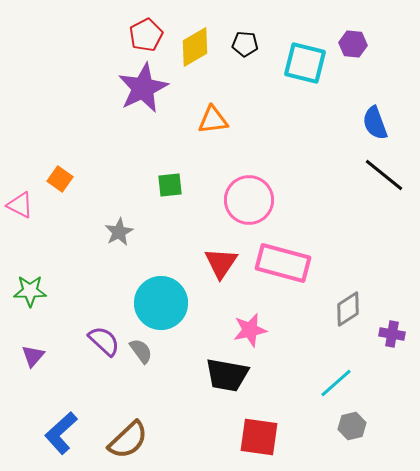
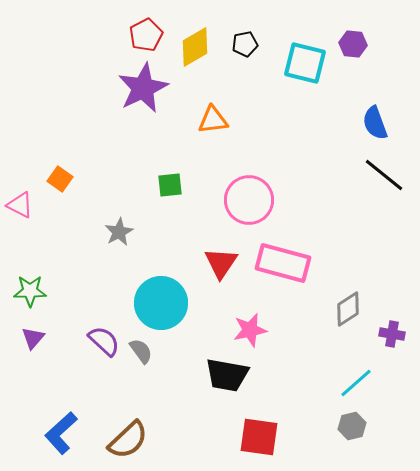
black pentagon: rotated 15 degrees counterclockwise
purple triangle: moved 18 px up
cyan line: moved 20 px right
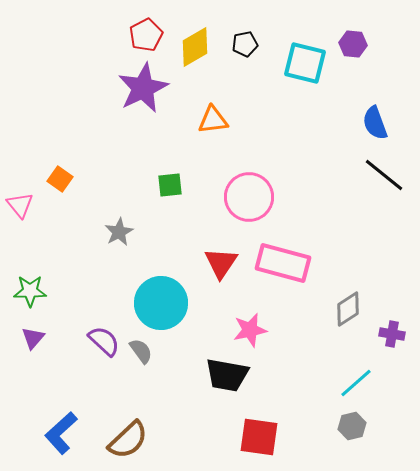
pink circle: moved 3 px up
pink triangle: rotated 24 degrees clockwise
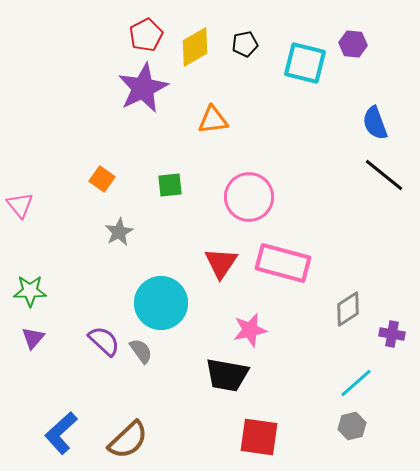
orange square: moved 42 px right
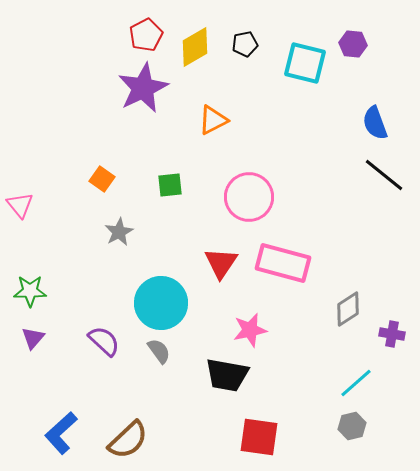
orange triangle: rotated 20 degrees counterclockwise
gray semicircle: moved 18 px right
